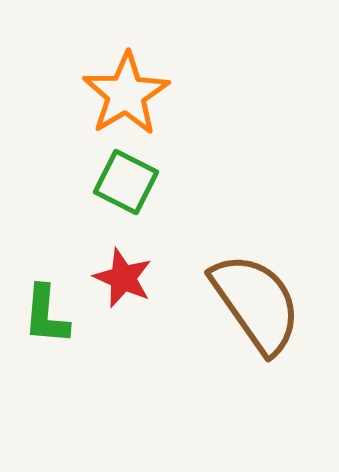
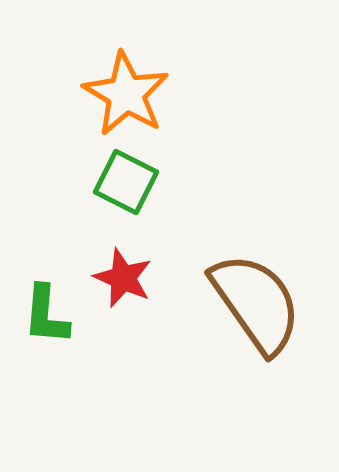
orange star: rotated 10 degrees counterclockwise
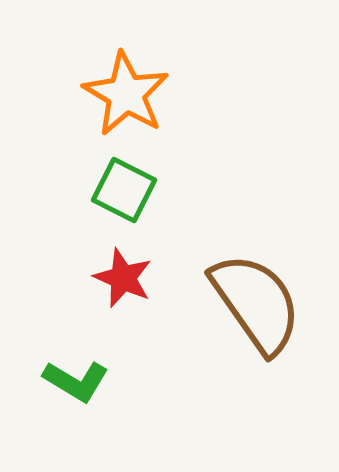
green square: moved 2 px left, 8 px down
green L-shape: moved 30 px right, 66 px down; rotated 64 degrees counterclockwise
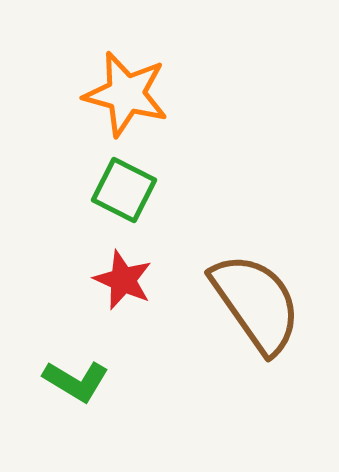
orange star: rotated 16 degrees counterclockwise
red star: moved 2 px down
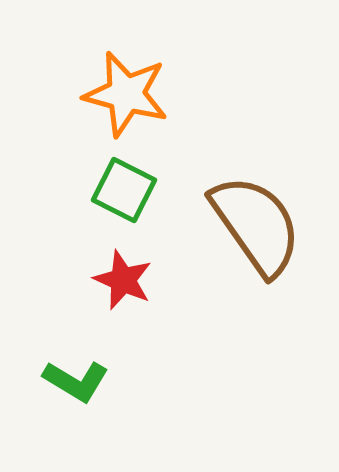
brown semicircle: moved 78 px up
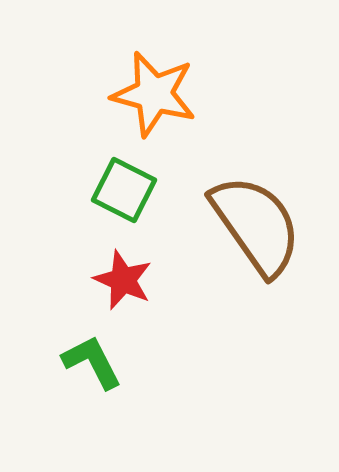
orange star: moved 28 px right
green L-shape: moved 16 px right, 19 px up; rotated 148 degrees counterclockwise
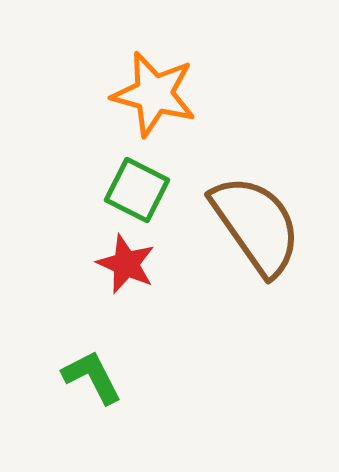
green square: moved 13 px right
red star: moved 3 px right, 16 px up
green L-shape: moved 15 px down
